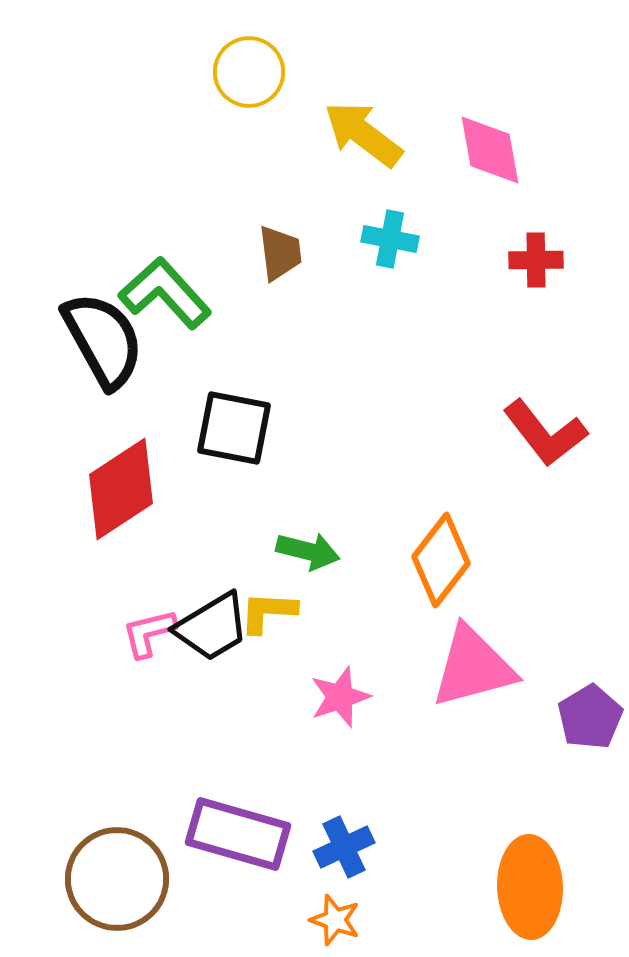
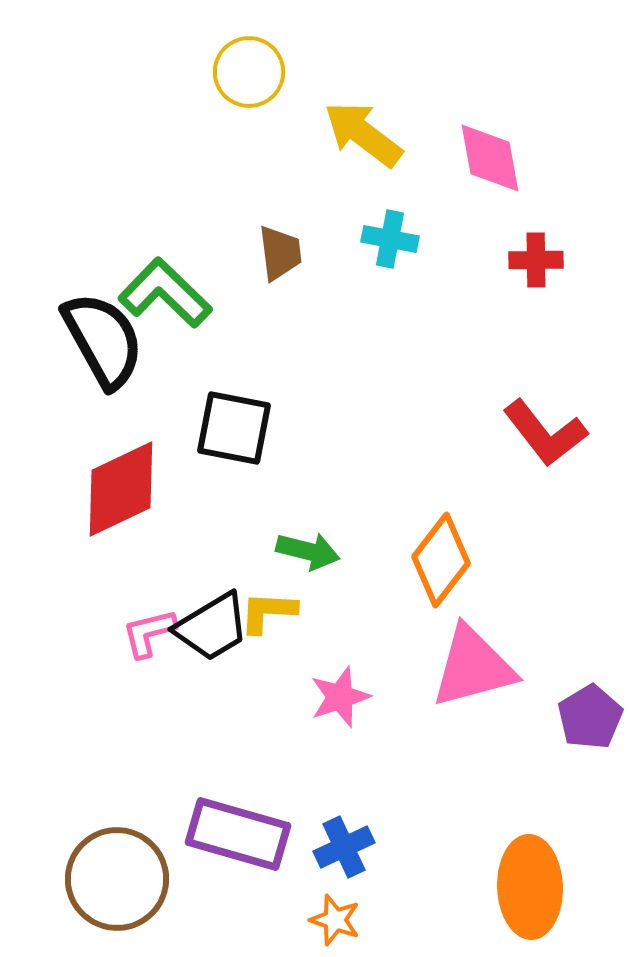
pink diamond: moved 8 px down
green L-shape: rotated 4 degrees counterclockwise
red diamond: rotated 8 degrees clockwise
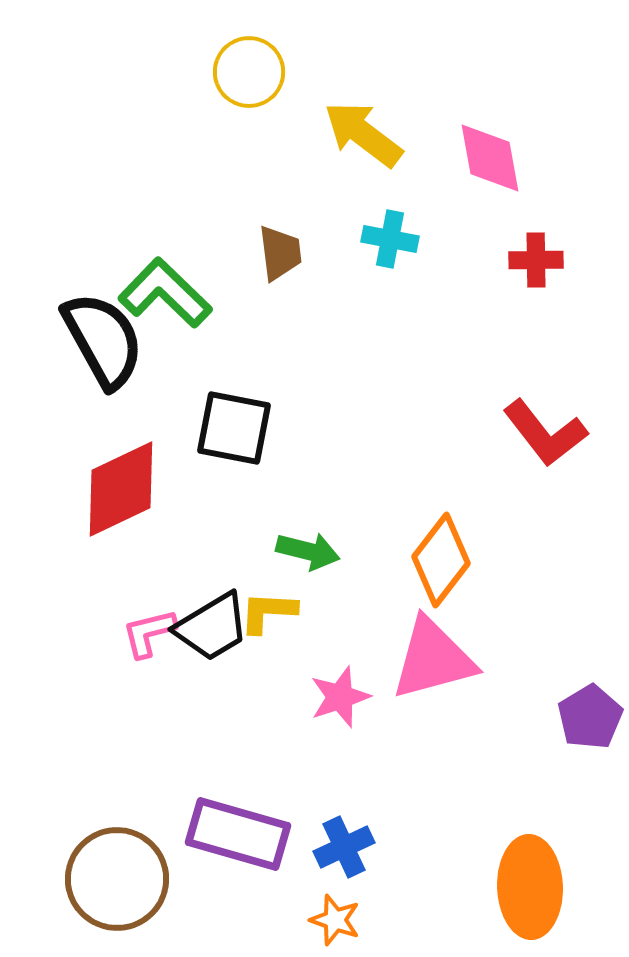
pink triangle: moved 40 px left, 8 px up
